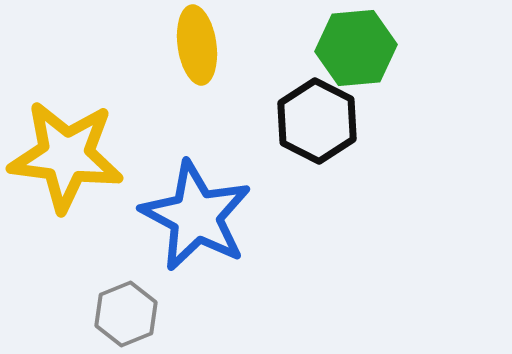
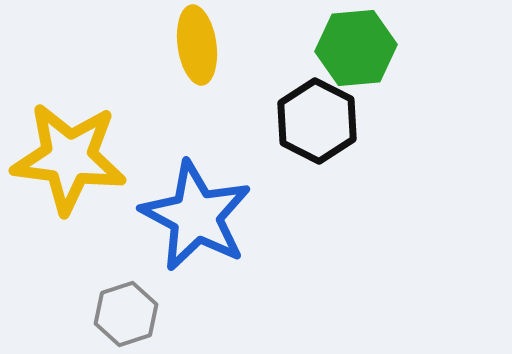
yellow star: moved 3 px right, 2 px down
gray hexagon: rotated 4 degrees clockwise
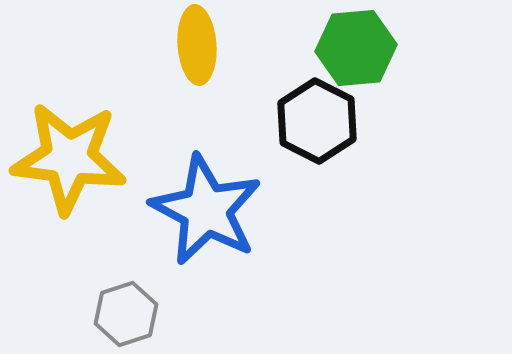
yellow ellipse: rotated 4 degrees clockwise
blue star: moved 10 px right, 6 px up
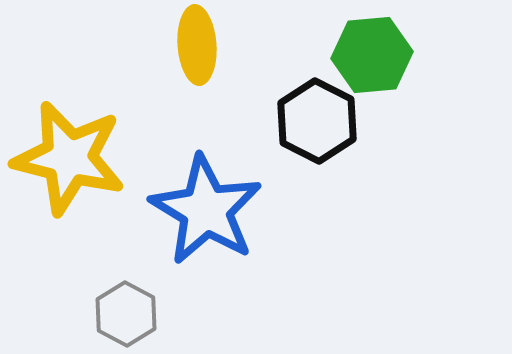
green hexagon: moved 16 px right, 7 px down
yellow star: rotated 7 degrees clockwise
blue star: rotated 3 degrees clockwise
gray hexagon: rotated 14 degrees counterclockwise
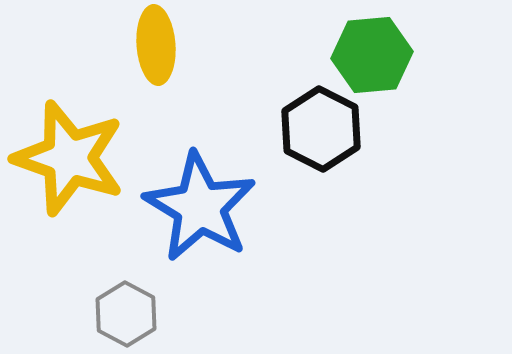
yellow ellipse: moved 41 px left
black hexagon: moved 4 px right, 8 px down
yellow star: rotated 5 degrees clockwise
blue star: moved 6 px left, 3 px up
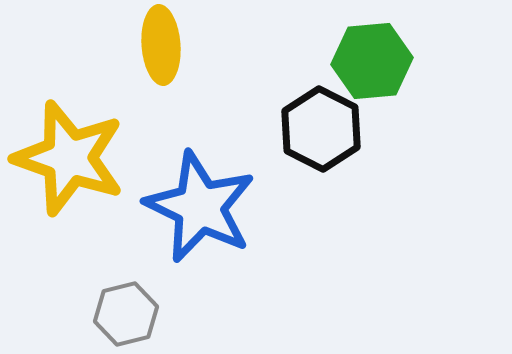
yellow ellipse: moved 5 px right
green hexagon: moved 6 px down
blue star: rotated 5 degrees counterclockwise
gray hexagon: rotated 18 degrees clockwise
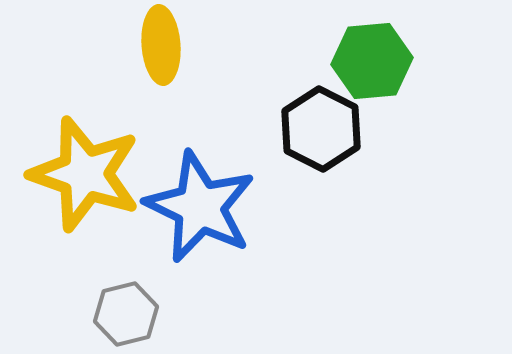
yellow star: moved 16 px right, 16 px down
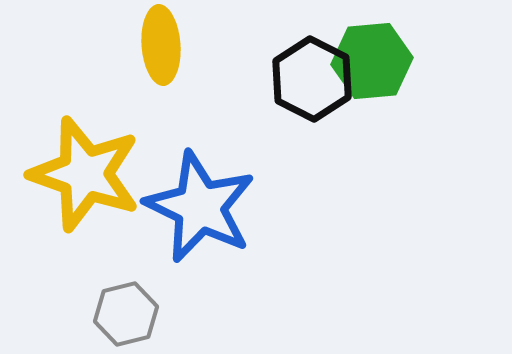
black hexagon: moved 9 px left, 50 px up
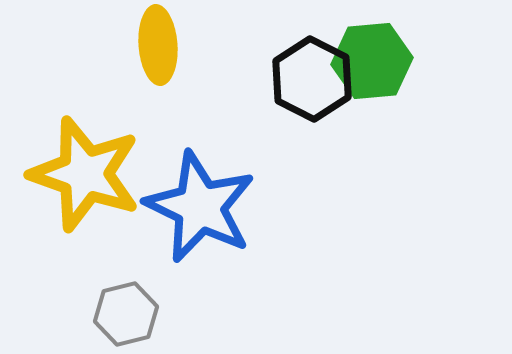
yellow ellipse: moved 3 px left
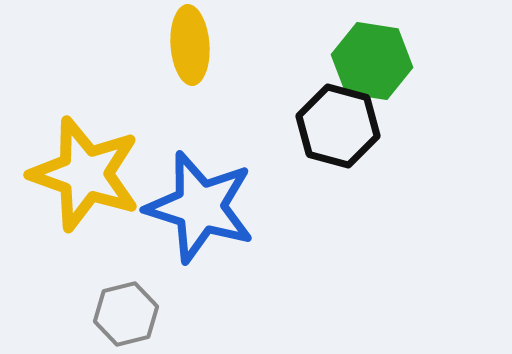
yellow ellipse: moved 32 px right
green hexagon: rotated 14 degrees clockwise
black hexagon: moved 26 px right, 47 px down; rotated 12 degrees counterclockwise
blue star: rotated 9 degrees counterclockwise
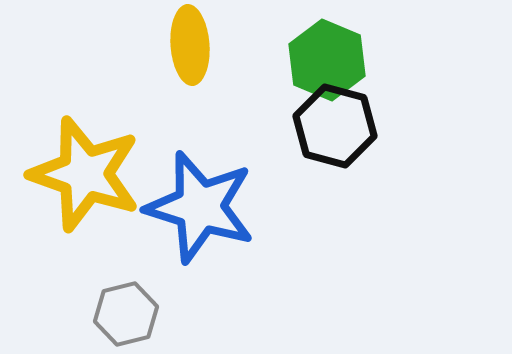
green hexagon: moved 45 px left, 1 px up; rotated 14 degrees clockwise
black hexagon: moved 3 px left
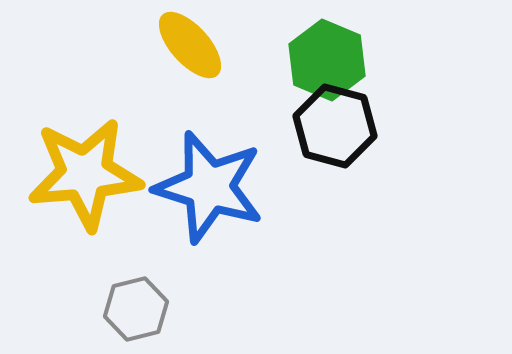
yellow ellipse: rotated 38 degrees counterclockwise
yellow star: rotated 24 degrees counterclockwise
blue star: moved 9 px right, 20 px up
gray hexagon: moved 10 px right, 5 px up
